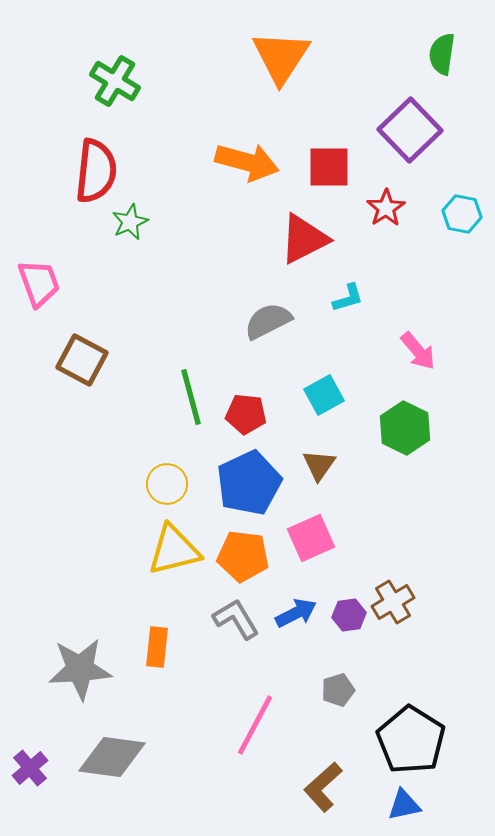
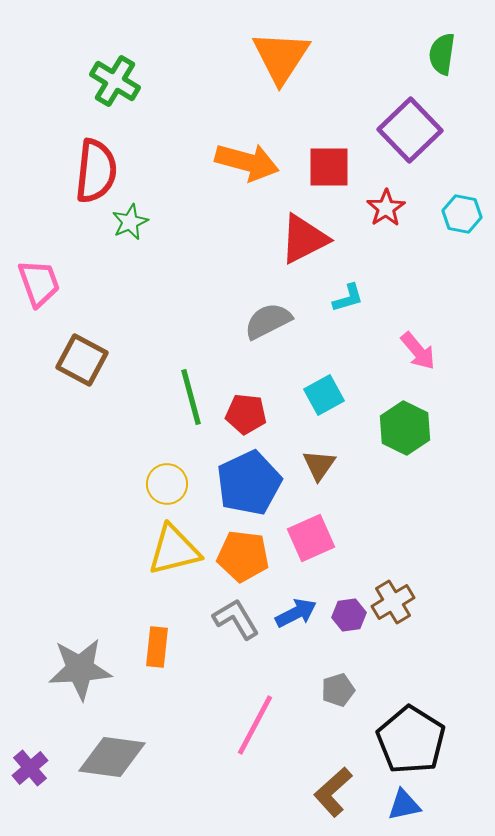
brown L-shape: moved 10 px right, 5 px down
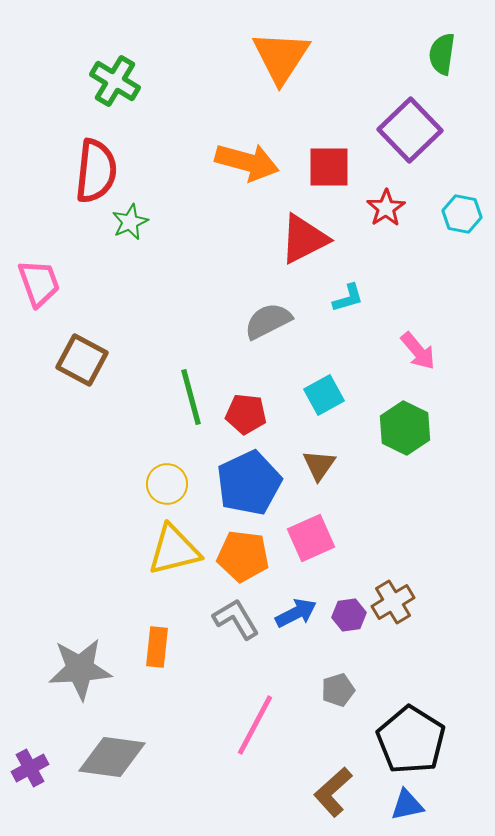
purple cross: rotated 12 degrees clockwise
blue triangle: moved 3 px right
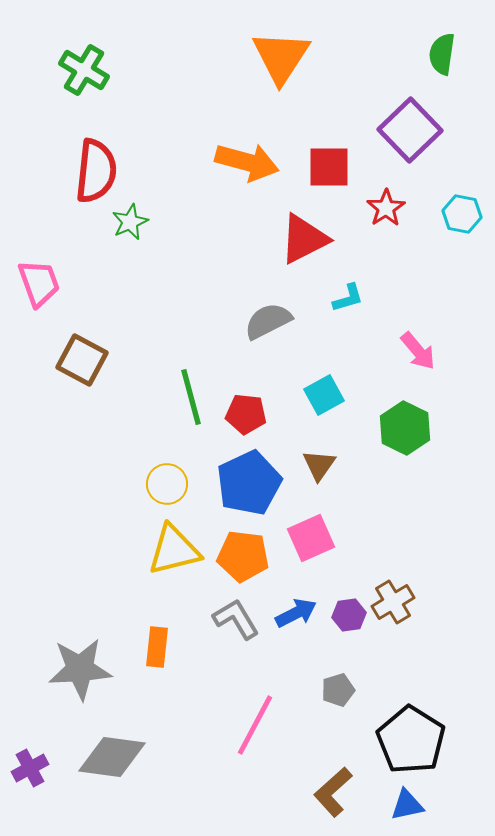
green cross: moved 31 px left, 11 px up
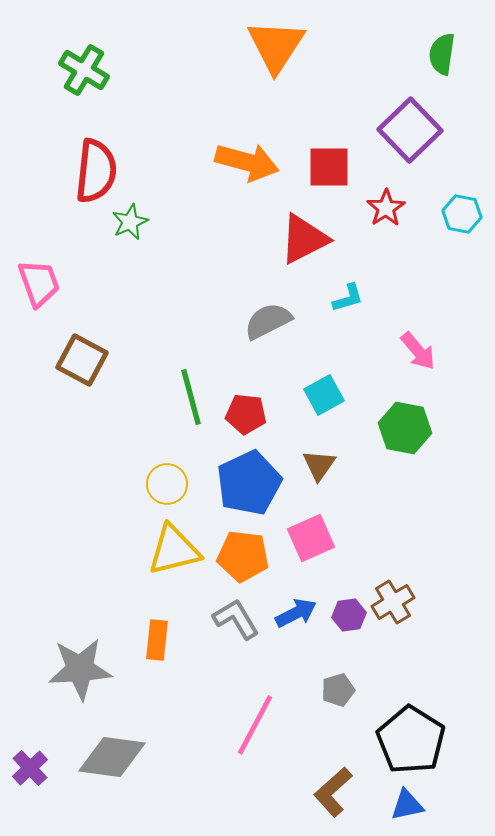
orange triangle: moved 5 px left, 11 px up
green hexagon: rotated 15 degrees counterclockwise
orange rectangle: moved 7 px up
purple cross: rotated 15 degrees counterclockwise
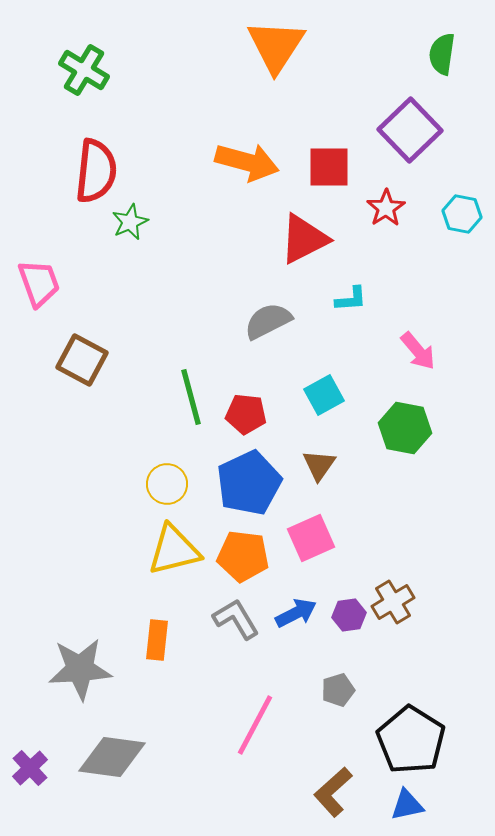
cyan L-shape: moved 3 px right, 1 px down; rotated 12 degrees clockwise
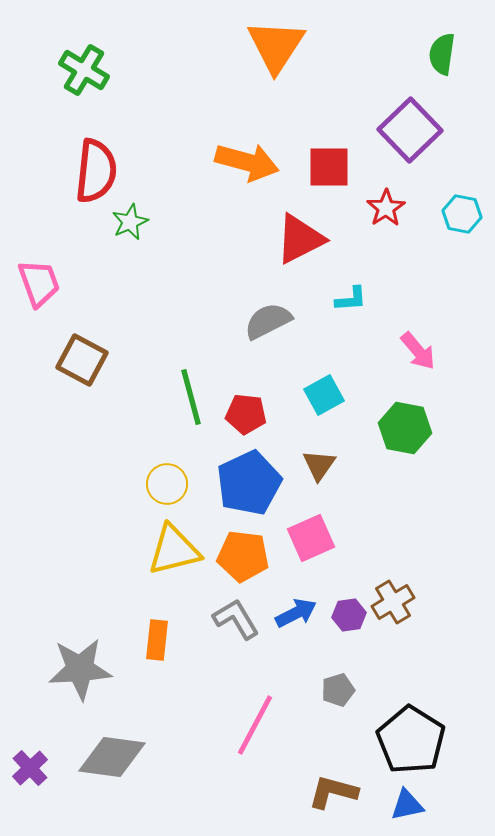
red triangle: moved 4 px left
brown L-shape: rotated 57 degrees clockwise
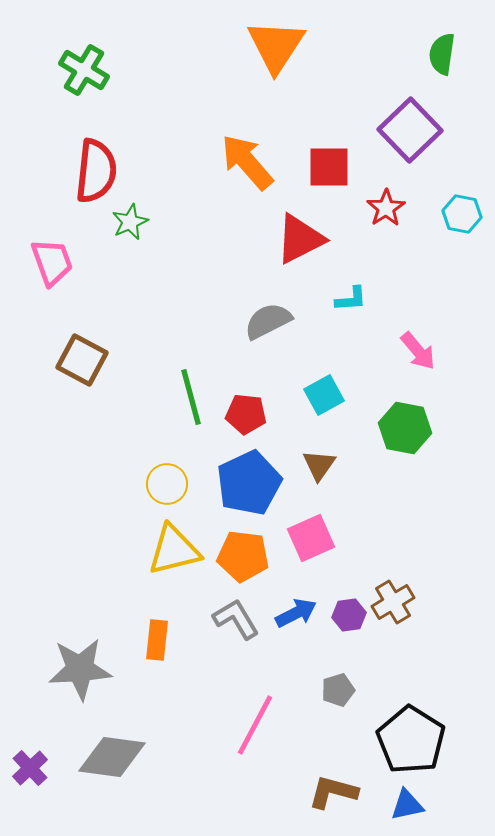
orange arrow: rotated 146 degrees counterclockwise
pink trapezoid: moved 13 px right, 21 px up
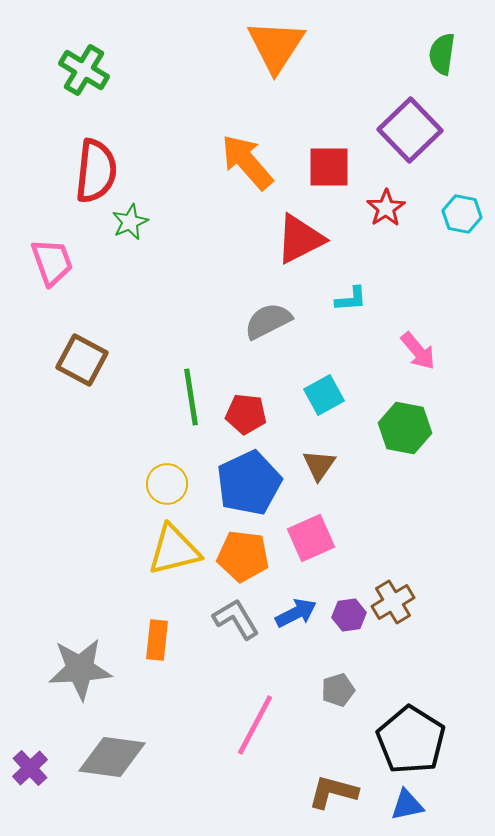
green line: rotated 6 degrees clockwise
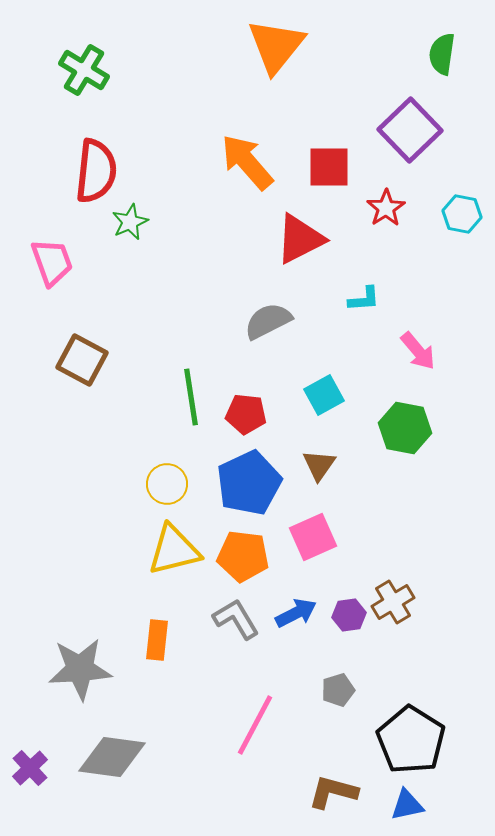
orange triangle: rotated 6 degrees clockwise
cyan L-shape: moved 13 px right
pink square: moved 2 px right, 1 px up
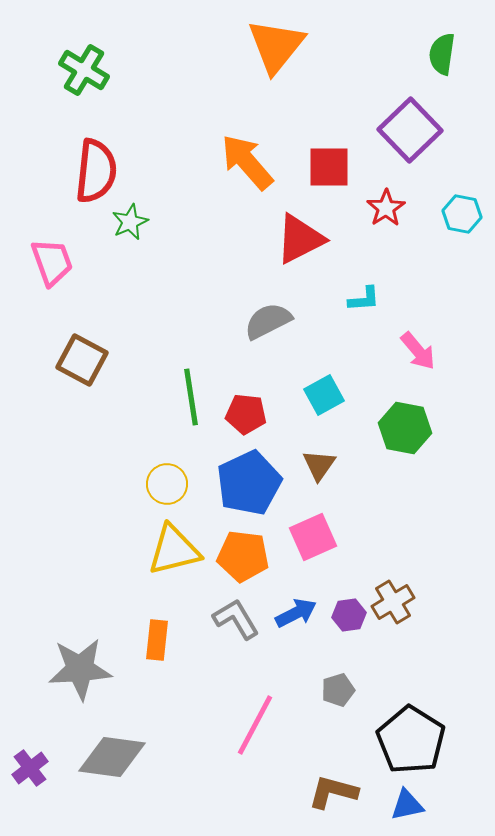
purple cross: rotated 6 degrees clockwise
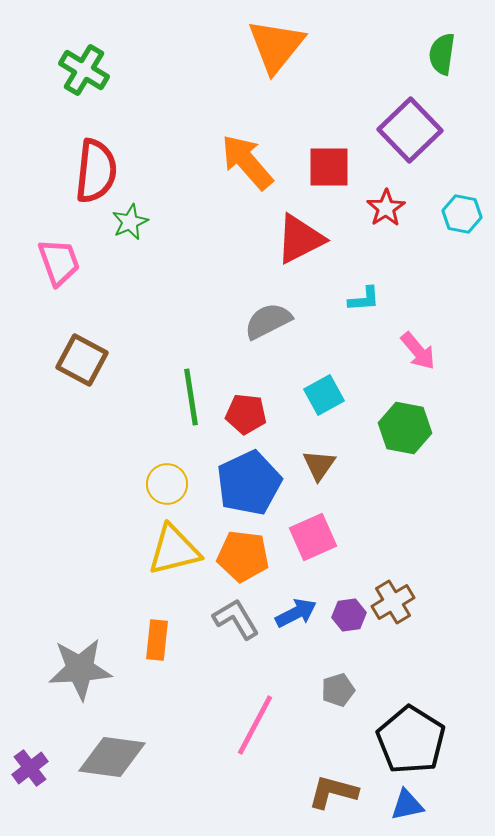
pink trapezoid: moved 7 px right
